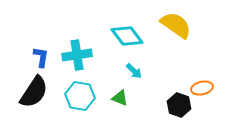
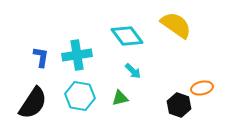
cyan arrow: moved 1 px left
black semicircle: moved 1 px left, 11 px down
green triangle: rotated 36 degrees counterclockwise
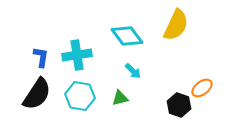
yellow semicircle: rotated 80 degrees clockwise
orange ellipse: rotated 25 degrees counterclockwise
black semicircle: moved 4 px right, 9 px up
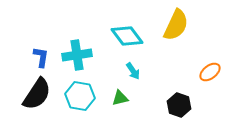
cyan arrow: rotated 12 degrees clockwise
orange ellipse: moved 8 px right, 16 px up
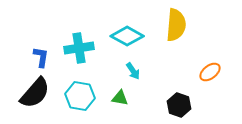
yellow semicircle: rotated 20 degrees counterclockwise
cyan diamond: rotated 24 degrees counterclockwise
cyan cross: moved 2 px right, 7 px up
black semicircle: moved 2 px left, 1 px up; rotated 8 degrees clockwise
green triangle: rotated 24 degrees clockwise
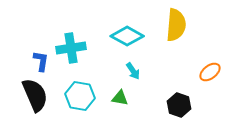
cyan cross: moved 8 px left
blue L-shape: moved 4 px down
black semicircle: moved 2 px down; rotated 64 degrees counterclockwise
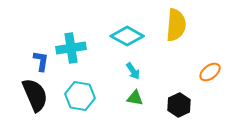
green triangle: moved 15 px right
black hexagon: rotated 15 degrees clockwise
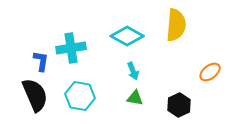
cyan arrow: rotated 12 degrees clockwise
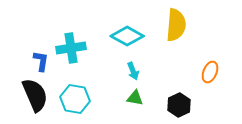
orange ellipse: rotated 30 degrees counterclockwise
cyan hexagon: moved 5 px left, 3 px down
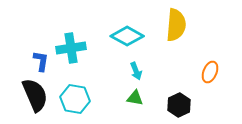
cyan arrow: moved 3 px right
